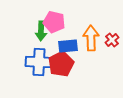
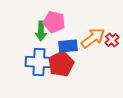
orange arrow: moved 2 px right; rotated 55 degrees clockwise
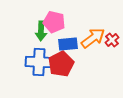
blue rectangle: moved 2 px up
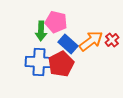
pink pentagon: moved 2 px right
orange arrow: moved 2 px left, 3 px down
blue rectangle: rotated 48 degrees clockwise
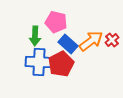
green arrow: moved 6 px left, 5 px down
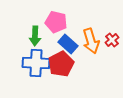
orange arrow: rotated 110 degrees clockwise
blue cross: moved 3 px left, 1 px down
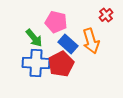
green arrow: moved 1 px left, 2 px down; rotated 42 degrees counterclockwise
red cross: moved 6 px left, 25 px up
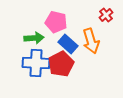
green arrow: rotated 54 degrees counterclockwise
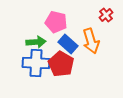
green arrow: moved 2 px right, 4 px down
red pentagon: rotated 15 degrees counterclockwise
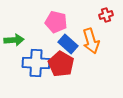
red cross: rotated 24 degrees clockwise
green arrow: moved 22 px left, 2 px up
